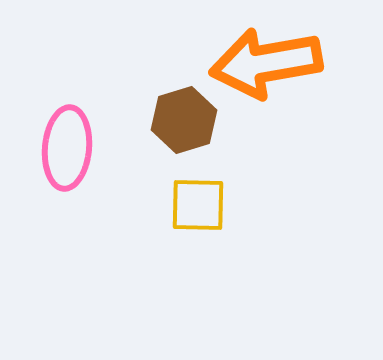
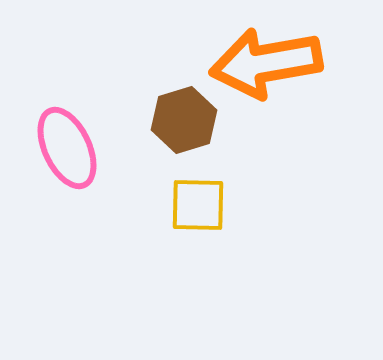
pink ellipse: rotated 30 degrees counterclockwise
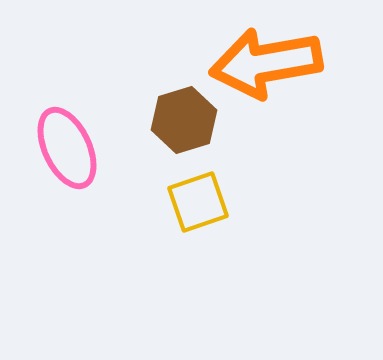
yellow square: moved 3 px up; rotated 20 degrees counterclockwise
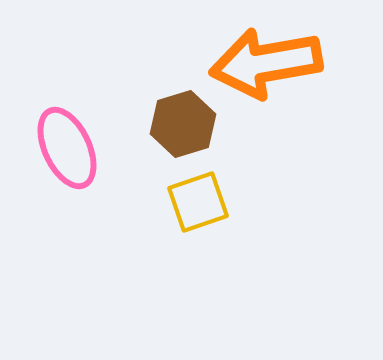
brown hexagon: moved 1 px left, 4 px down
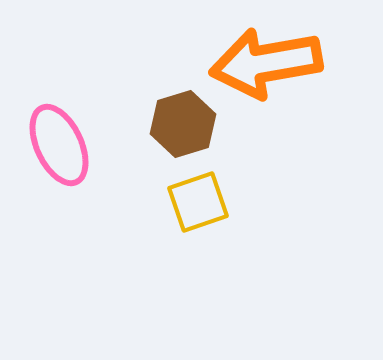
pink ellipse: moved 8 px left, 3 px up
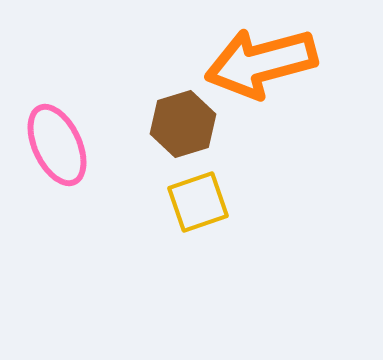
orange arrow: moved 5 px left; rotated 5 degrees counterclockwise
pink ellipse: moved 2 px left
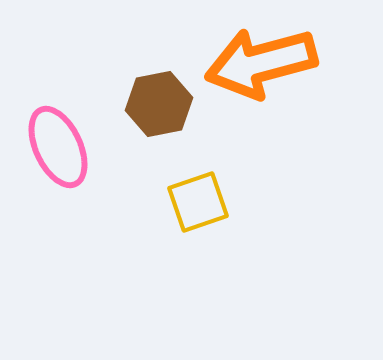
brown hexagon: moved 24 px left, 20 px up; rotated 6 degrees clockwise
pink ellipse: moved 1 px right, 2 px down
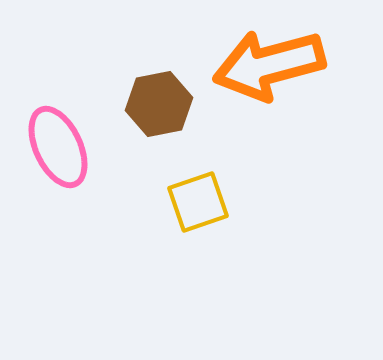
orange arrow: moved 8 px right, 2 px down
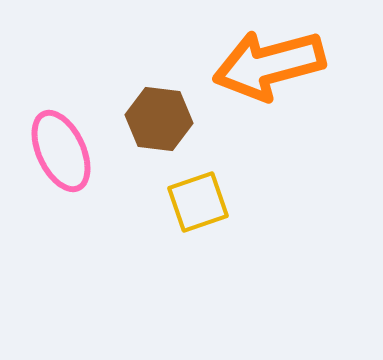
brown hexagon: moved 15 px down; rotated 18 degrees clockwise
pink ellipse: moved 3 px right, 4 px down
